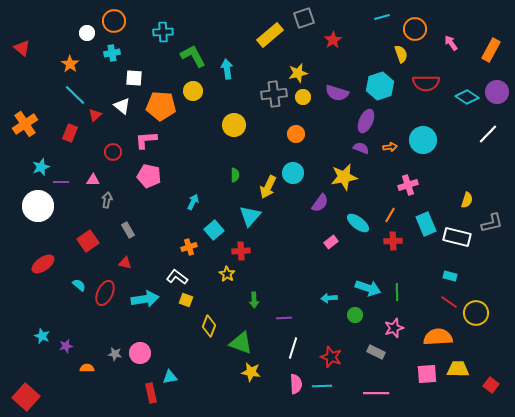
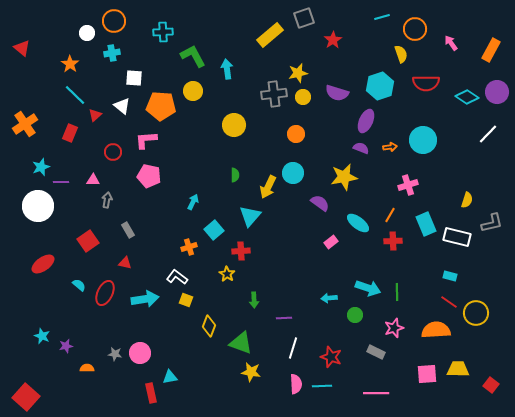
purple semicircle at (320, 203): rotated 90 degrees counterclockwise
orange semicircle at (438, 337): moved 2 px left, 7 px up
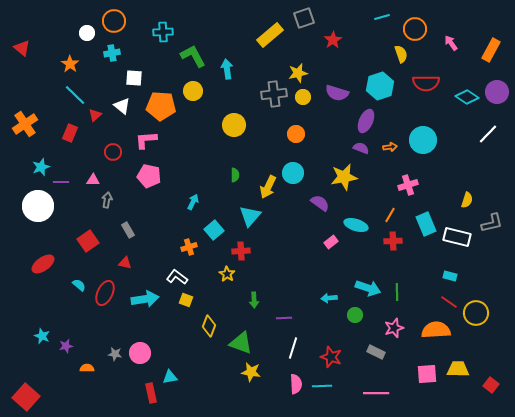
cyan ellipse at (358, 223): moved 2 px left, 2 px down; rotated 20 degrees counterclockwise
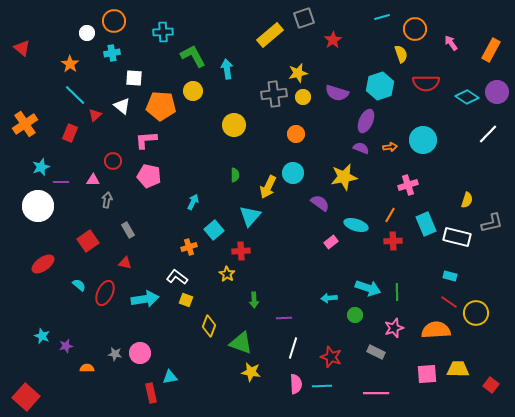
red circle at (113, 152): moved 9 px down
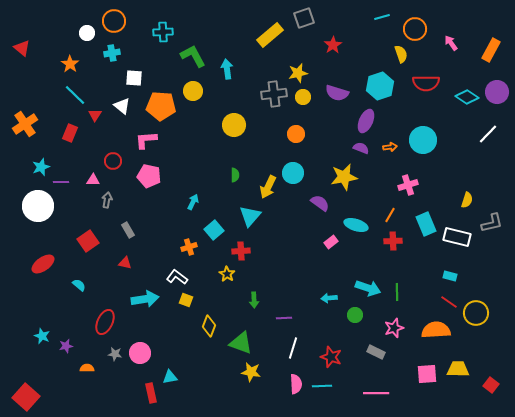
red star at (333, 40): moved 5 px down
red triangle at (95, 115): rotated 16 degrees counterclockwise
red ellipse at (105, 293): moved 29 px down
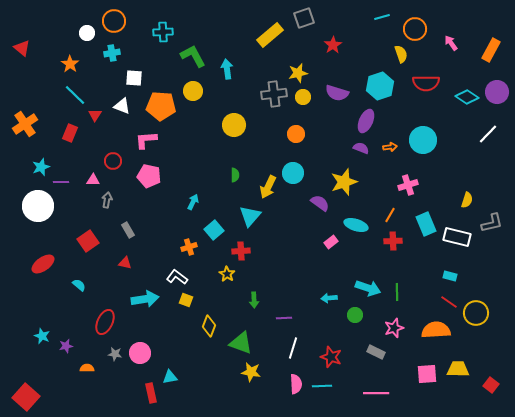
white triangle at (122, 106): rotated 18 degrees counterclockwise
yellow star at (344, 177): moved 5 px down; rotated 8 degrees counterclockwise
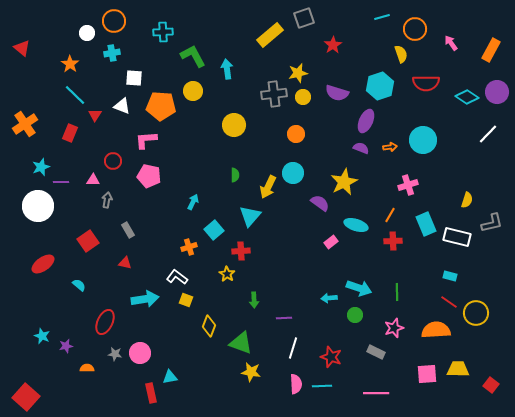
yellow star at (344, 182): rotated 8 degrees counterclockwise
cyan arrow at (368, 288): moved 9 px left
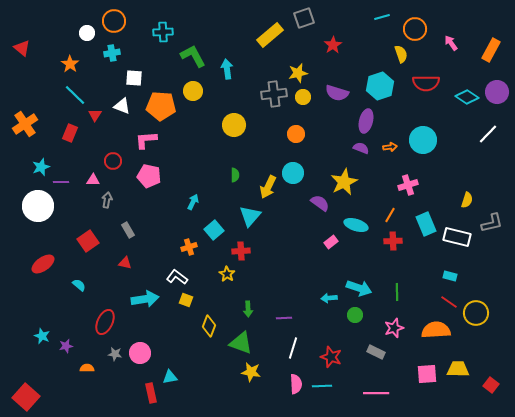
purple ellipse at (366, 121): rotated 10 degrees counterclockwise
green arrow at (254, 300): moved 6 px left, 9 px down
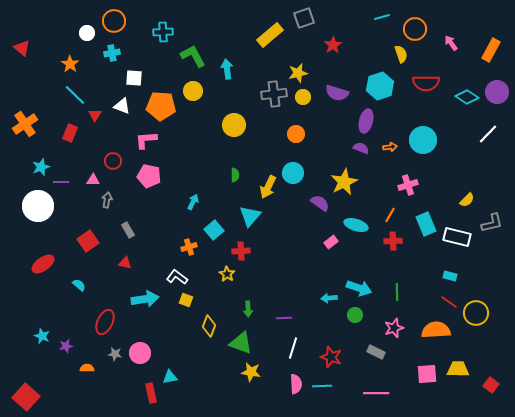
yellow semicircle at (467, 200): rotated 28 degrees clockwise
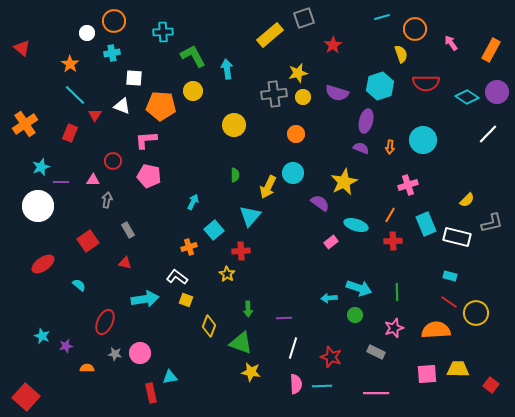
orange arrow at (390, 147): rotated 104 degrees clockwise
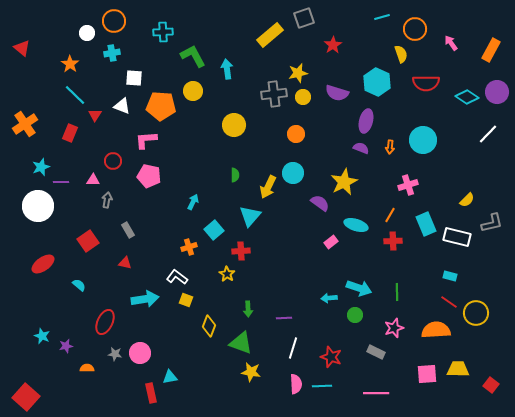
cyan hexagon at (380, 86): moved 3 px left, 4 px up; rotated 16 degrees counterclockwise
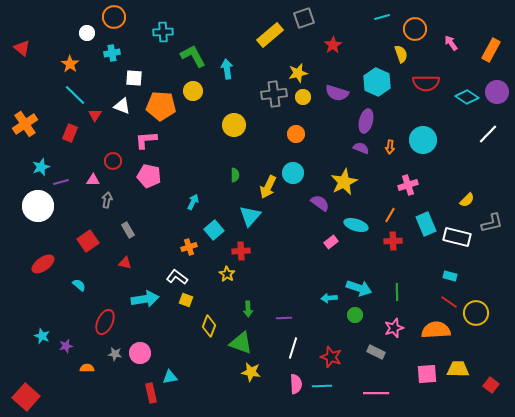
orange circle at (114, 21): moved 4 px up
purple line at (61, 182): rotated 14 degrees counterclockwise
